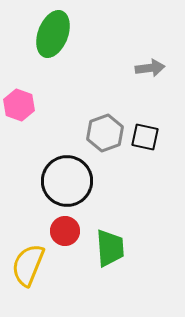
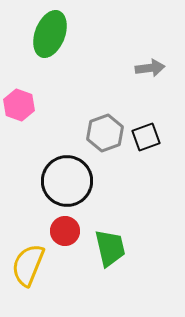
green ellipse: moved 3 px left
black square: moved 1 px right; rotated 32 degrees counterclockwise
green trapezoid: rotated 9 degrees counterclockwise
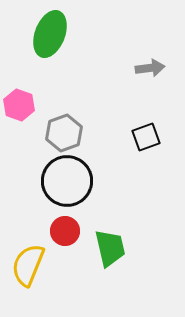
gray hexagon: moved 41 px left
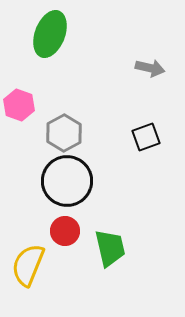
gray arrow: rotated 20 degrees clockwise
gray hexagon: rotated 9 degrees counterclockwise
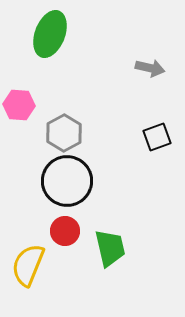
pink hexagon: rotated 16 degrees counterclockwise
black square: moved 11 px right
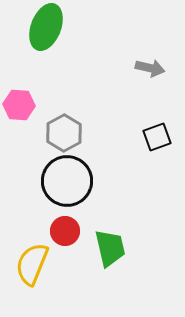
green ellipse: moved 4 px left, 7 px up
yellow semicircle: moved 4 px right, 1 px up
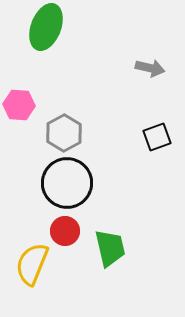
black circle: moved 2 px down
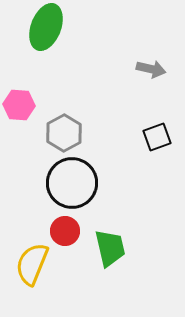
gray arrow: moved 1 px right, 1 px down
black circle: moved 5 px right
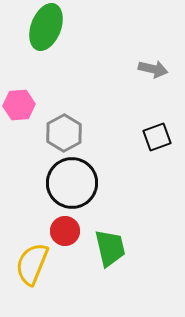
gray arrow: moved 2 px right
pink hexagon: rotated 8 degrees counterclockwise
